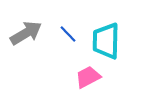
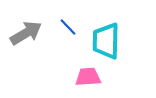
blue line: moved 7 px up
pink trapezoid: rotated 24 degrees clockwise
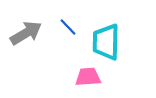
cyan trapezoid: moved 1 px down
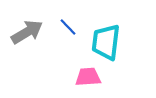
gray arrow: moved 1 px right, 1 px up
cyan trapezoid: rotated 6 degrees clockwise
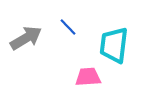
gray arrow: moved 1 px left, 6 px down
cyan trapezoid: moved 8 px right, 3 px down
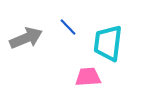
gray arrow: rotated 8 degrees clockwise
cyan trapezoid: moved 6 px left, 2 px up
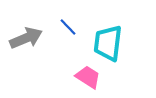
pink trapezoid: rotated 36 degrees clockwise
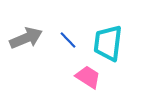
blue line: moved 13 px down
